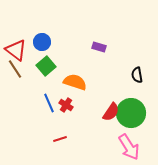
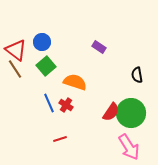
purple rectangle: rotated 16 degrees clockwise
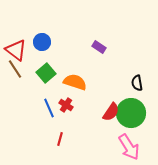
green square: moved 7 px down
black semicircle: moved 8 px down
blue line: moved 5 px down
red line: rotated 56 degrees counterclockwise
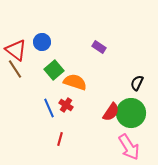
green square: moved 8 px right, 3 px up
black semicircle: rotated 35 degrees clockwise
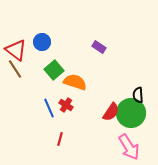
black semicircle: moved 1 px right, 12 px down; rotated 28 degrees counterclockwise
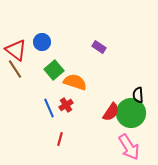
red cross: rotated 24 degrees clockwise
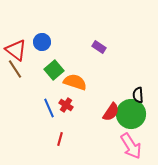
red cross: rotated 24 degrees counterclockwise
green circle: moved 1 px down
pink arrow: moved 2 px right, 1 px up
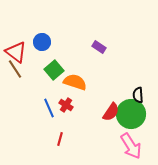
red triangle: moved 2 px down
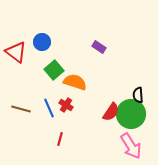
brown line: moved 6 px right, 40 px down; rotated 42 degrees counterclockwise
